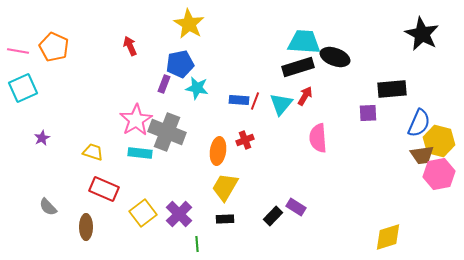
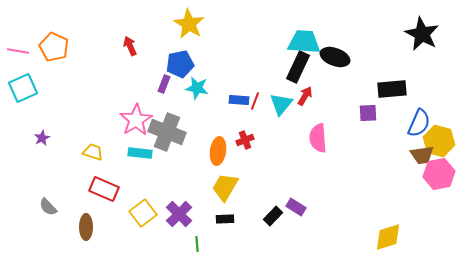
black rectangle at (298, 67): rotated 48 degrees counterclockwise
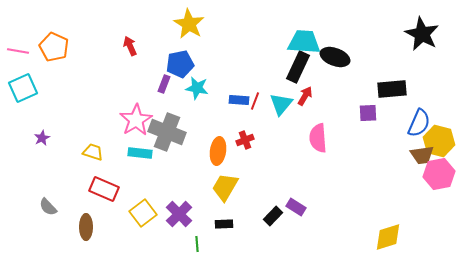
black rectangle at (225, 219): moved 1 px left, 5 px down
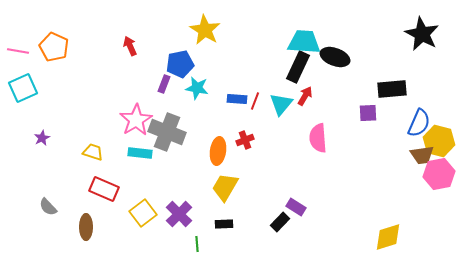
yellow star at (189, 24): moved 16 px right, 6 px down
blue rectangle at (239, 100): moved 2 px left, 1 px up
black rectangle at (273, 216): moved 7 px right, 6 px down
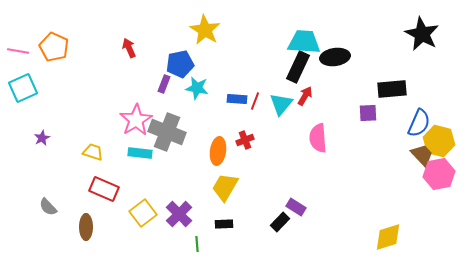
red arrow at (130, 46): moved 1 px left, 2 px down
black ellipse at (335, 57): rotated 28 degrees counterclockwise
brown trapezoid at (422, 155): rotated 125 degrees counterclockwise
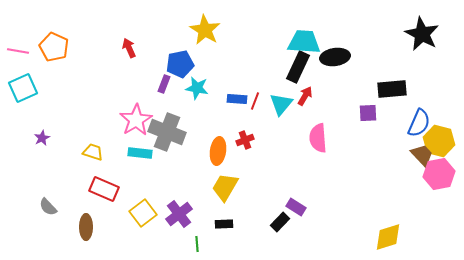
purple cross at (179, 214): rotated 8 degrees clockwise
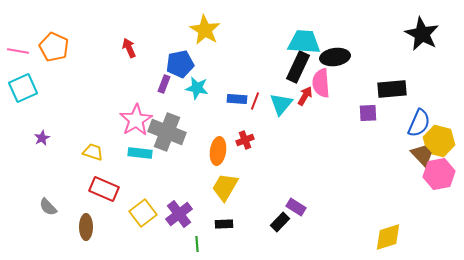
pink semicircle at (318, 138): moved 3 px right, 55 px up
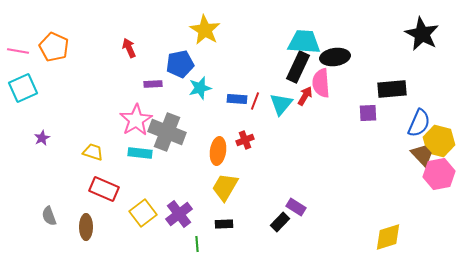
purple rectangle at (164, 84): moved 11 px left; rotated 66 degrees clockwise
cyan star at (197, 88): moved 3 px right; rotated 25 degrees counterclockwise
gray semicircle at (48, 207): moved 1 px right, 9 px down; rotated 24 degrees clockwise
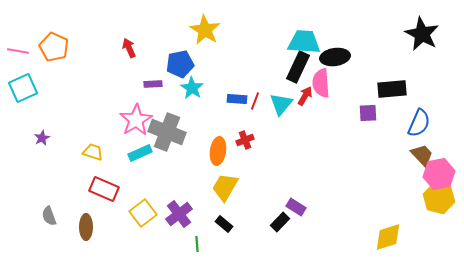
cyan star at (200, 88): moved 8 px left; rotated 25 degrees counterclockwise
yellow hexagon at (439, 141): moved 57 px down
cyan rectangle at (140, 153): rotated 30 degrees counterclockwise
black rectangle at (224, 224): rotated 42 degrees clockwise
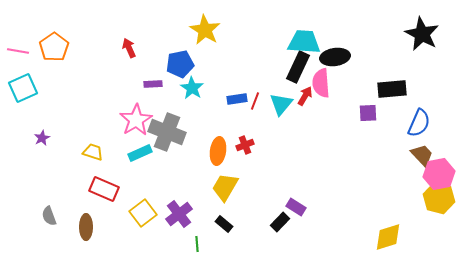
orange pentagon at (54, 47): rotated 12 degrees clockwise
blue rectangle at (237, 99): rotated 12 degrees counterclockwise
red cross at (245, 140): moved 5 px down
